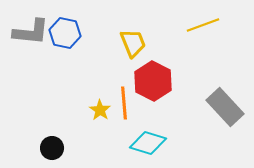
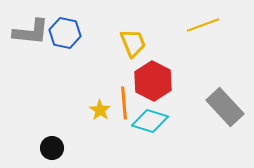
cyan diamond: moved 2 px right, 22 px up
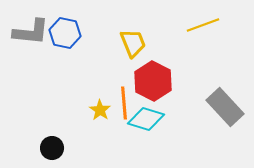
cyan diamond: moved 4 px left, 2 px up
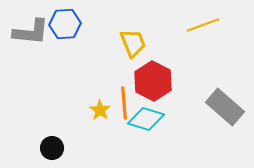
blue hexagon: moved 9 px up; rotated 16 degrees counterclockwise
gray rectangle: rotated 6 degrees counterclockwise
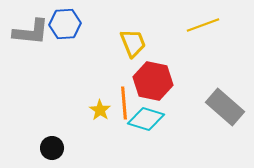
red hexagon: rotated 15 degrees counterclockwise
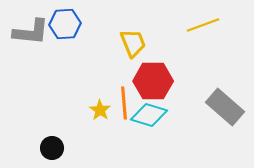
red hexagon: rotated 12 degrees counterclockwise
cyan diamond: moved 3 px right, 4 px up
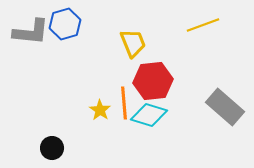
blue hexagon: rotated 12 degrees counterclockwise
red hexagon: rotated 6 degrees counterclockwise
